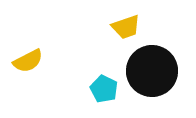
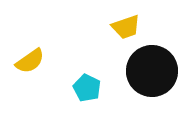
yellow semicircle: moved 2 px right; rotated 8 degrees counterclockwise
cyan pentagon: moved 17 px left, 1 px up
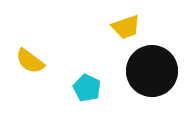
yellow semicircle: rotated 72 degrees clockwise
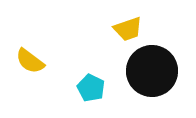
yellow trapezoid: moved 2 px right, 2 px down
cyan pentagon: moved 4 px right
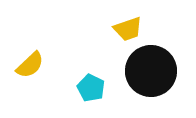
yellow semicircle: moved 4 px down; rotated 80 degrees counterclockwise
black circle: moved 1 px left
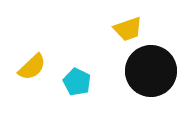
yellow semicircle: moved 2 px right, 2 px down
cyan pentagon: moved 14 px left, 6 px up
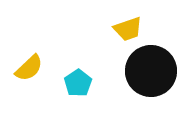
yellow semicircle: moved 3 px left, 1 px down
cyan pentagon: moved 1 px right, 1 px down; rotated 12 degrees clockwise
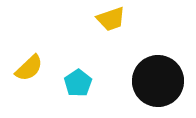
yellow trapezoid: moved 17 px left, 10 px up
black circle: moved 7 px right, 10 px down
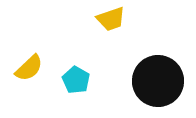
cyan pentagon: moved 2 px left, 3 px up; rotated 8 degrees counterclockwise
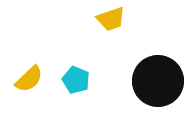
yellow semicircle: moved 11 px down
cyan pentagon: rotated 8 degrees counterclockwise
